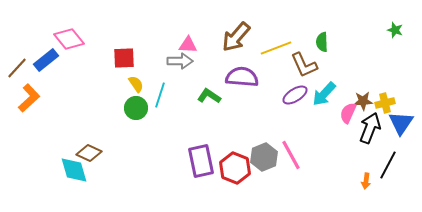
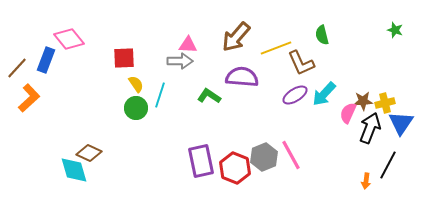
green semicircle: moved 7 px up; rotated 12 degrees counterclockwise
blue rectangle: rotated 30 degrees counterclockwise
brown L-shape: moved 3 px left, 2 px up
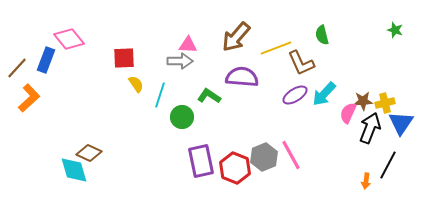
green circle: moved 46 px right, 9 px down
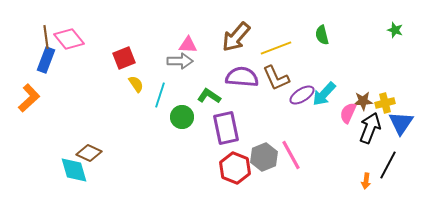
red square: rotated 20 degrees counterclockwise
brown L-shape: moved 25 px left, 15 px down
brown line: moved 29 px right, 31 px up; rotated 50 degrees counterclockwise
purple ellipse: moved 7 px right
purple rectangle: moved 25 px right, 33 px up
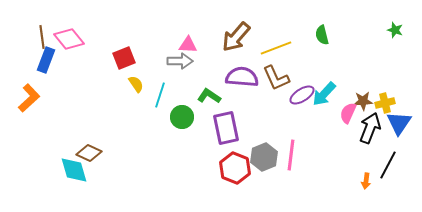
brown line: moved 4 px left
blue triangle: moved 2 px left
pink line: rotated 36 degrees clockwise
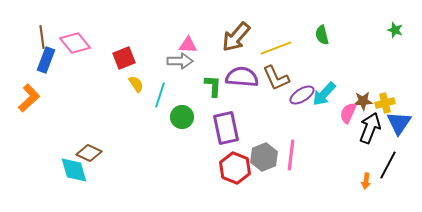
pink diamond: moved 6 px right, 4 px down
green L-shape: moved 4 px right, 10 px up; rotated 60 degrees clockwise
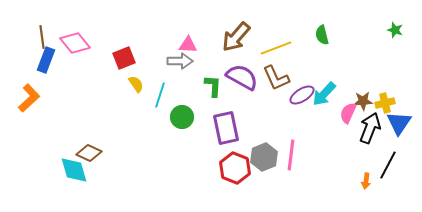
purple semicircle: rotated 24 degrees clockwise
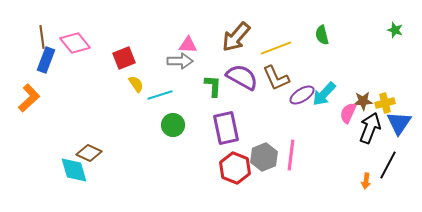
cyan line: rotated 55 degrees clockwise
green circle: moved 9 px left, 8 px down
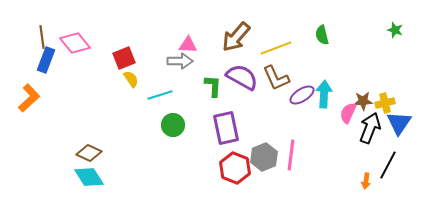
yellow semicircle: moved 5 px left, 5 px up
cyan arrow: rotated 140 degrees clockwise
cyan diamond: moved 15 px right, 7 px down; rotated 16 degrees counterclockwise
